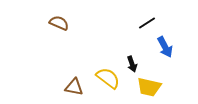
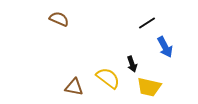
brown semicircle: moved 4 px up
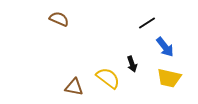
blue arrow: rotated 10 degrees counterclockwise
yellow trapezoid: moved 20 px right, 9 px up
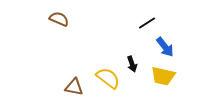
yellow trapezoid: moved 6 px left, 2 px up
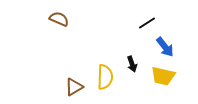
yellow semicircle: moved 3 px left, 1 px up; rotated 55 degrees clockwise
brown triangle: rotated 42 degrees counterclockwise
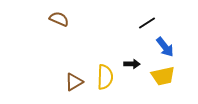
black arrow: rotated 70 degrees counterclockwise
yellow trapezoid: rotated 25 degrees counterclockwise
brown triangle: moved 5 px up
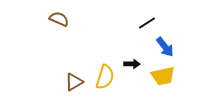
yellow semicircle: rotated 15 degrees clockwise
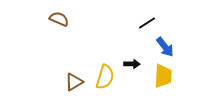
yellow trapezoid: rotated 75 degrees counterclockwise
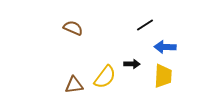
brown semicircle: moved 14 px right, 9 px down
black line: moved 2 px left, 2 px down
blue arrow: rotated 130 degrees clockwise
yellow semicircle: rotated 20 degrees clockwise
brown triangle: moved 3 px down; rotated 24 degrees clockwise
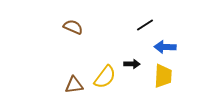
brown semicircle: moved 1 px up
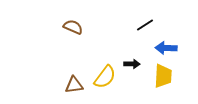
blue arrow: moved 1 px right, 1 px down
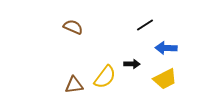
yellow trapezoid: moved 2 px right, 3 px down; rotated 60 degrees clockwise
